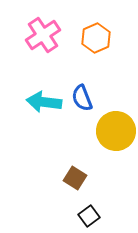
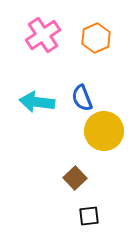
cyan arrow: moved 7 px left
yellow circle: moved 12 px left
brown square: rotated 15 degrees clockwise
black square: rotated 30 degrees clockwise
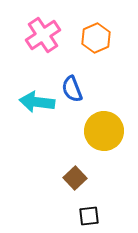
blue semicircle: moved 10 px left, 9 px up
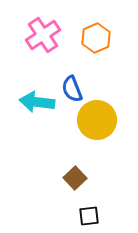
yellow circle: moved 7 px left, 11 px up
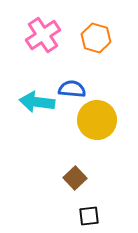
orange hexagon: rotated 20 degrees counterclockwise
blue semicircle: rotated 116 degrees clockwise
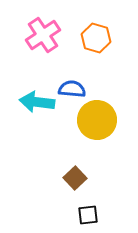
black square: moved 1 px left, 1 px up
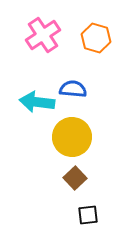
blue semicircle: moved 1 px right
yellow circle: moved 25 px left, 17 px down
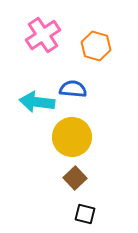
orange hexagon: moved 8 px down
black square: moved 3 px left, 1 px up; rotated 20 degrees clockwise
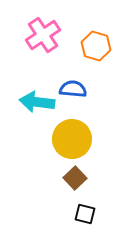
yellow circle: moved 2 px down
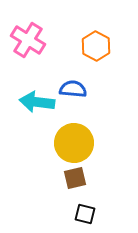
pink cross: moved 15 px left, 5 px down; rotated 24 degrees counterclockwise
orange hexagon: rotated 12 degrees clockwise
yellow circle: moved 2 px right, 4 px down
brown square: rotated 30 degrees clockwise
